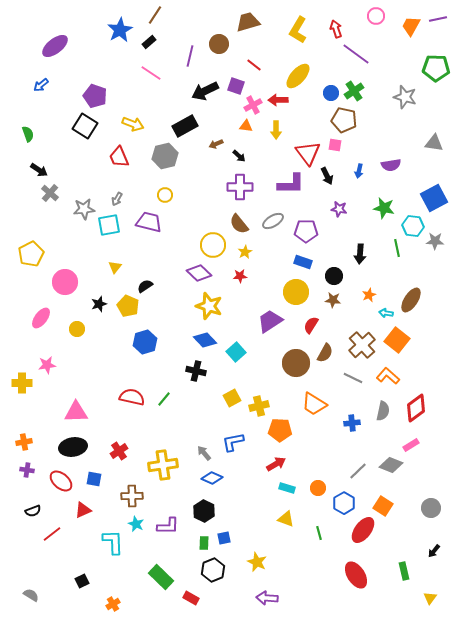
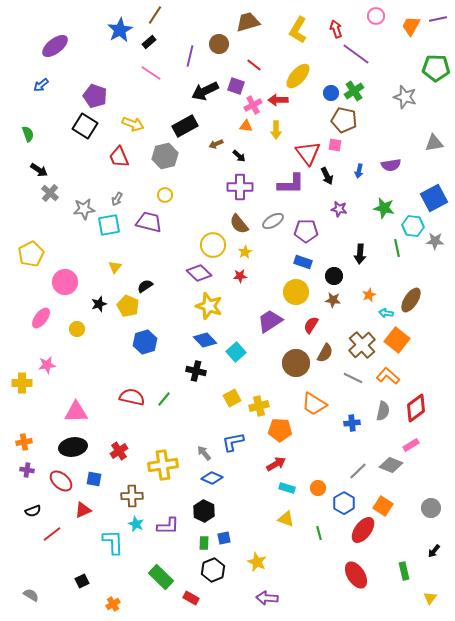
gray triangle at (434, 143): rotated 18 degrees counterclockwise
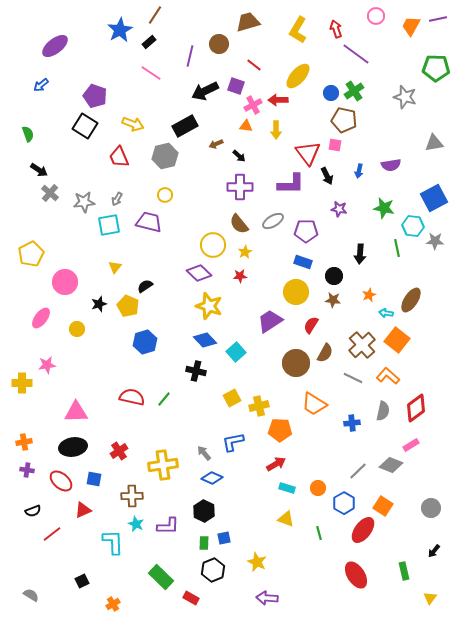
gray star at (84, 209): moved 7 px up
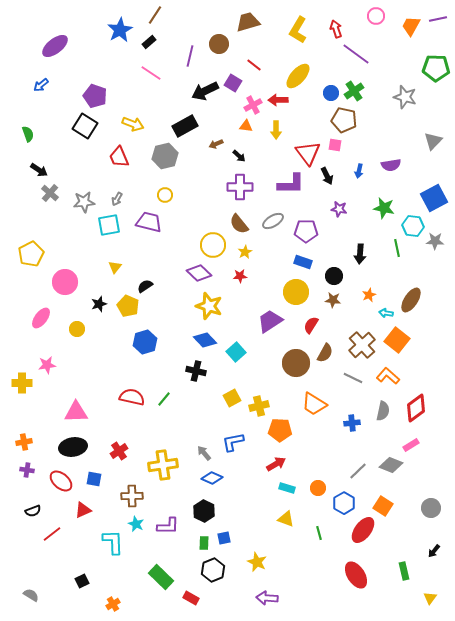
purple square at (236, 86): moved 3 px left, 3 px up; rotated 12 degrees clockwise
gray triangle at (434, 143): moved 1 px left, 2 px up; rotated 36 degrees counterclockwise
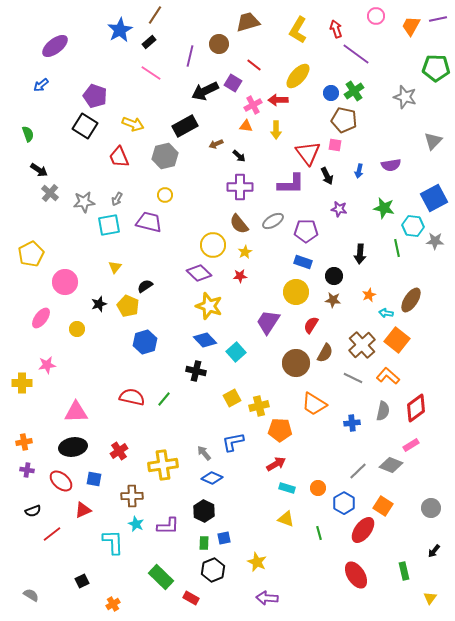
purple trapezoid at (270, 321): moved 2 px left, 1 px down; rotated 24 degrees counterclockwise
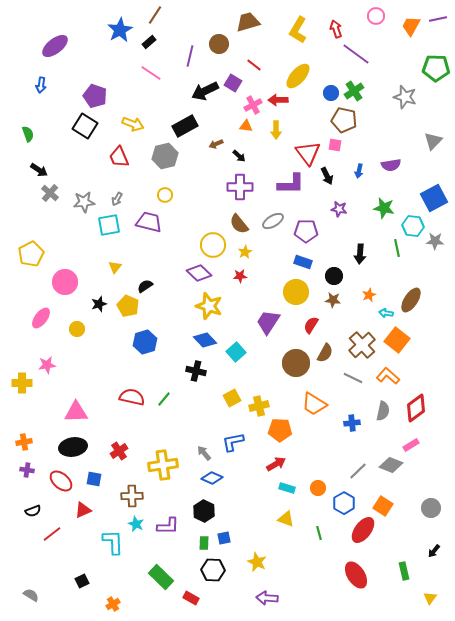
blue arrow at (41, 85): rotated 42 degrees counterclockwise
black hexagon at (213, 570): rotated 25 degrees clockwise
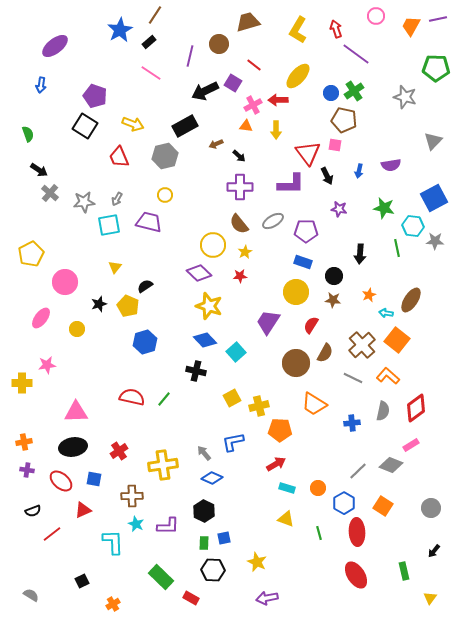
red ellipse at (363, 530): moved 6 px left, 2 px down; rotated 40 degrees counterclockwise
purple arrow at (267, 598): rotated 15 degrees counterclockwise
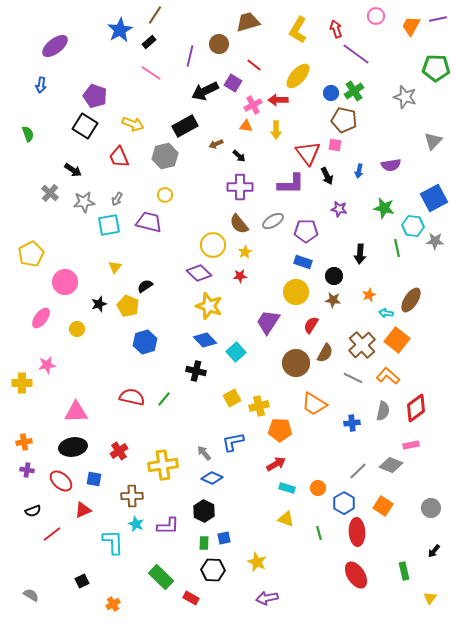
black arrow at (39, 170): moved 34 px right
pink rectangle at (411, 445): rotated 21 degrees clockwise
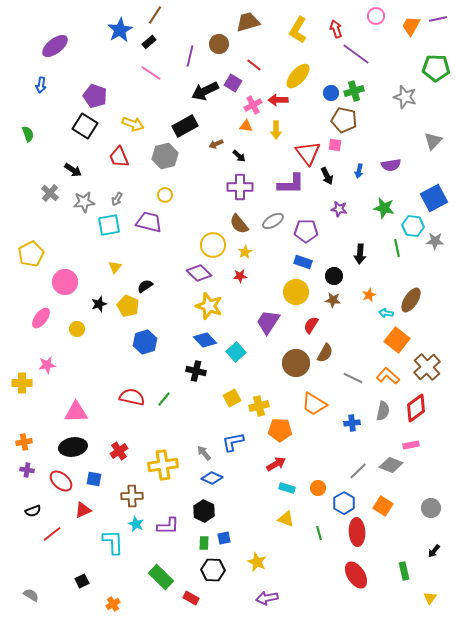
green cross at (354, 91): rotated 18 degrees clockwise
brown cross at (362, 345): moved 65 px right, 22 px down
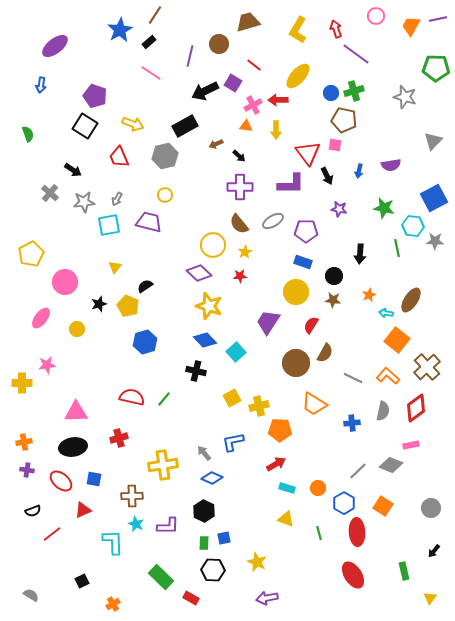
red cross at (119, 451): moved 13 px up; rotated 18 degrees clockwise
red ellipse at (356, 575): moved 3 px left
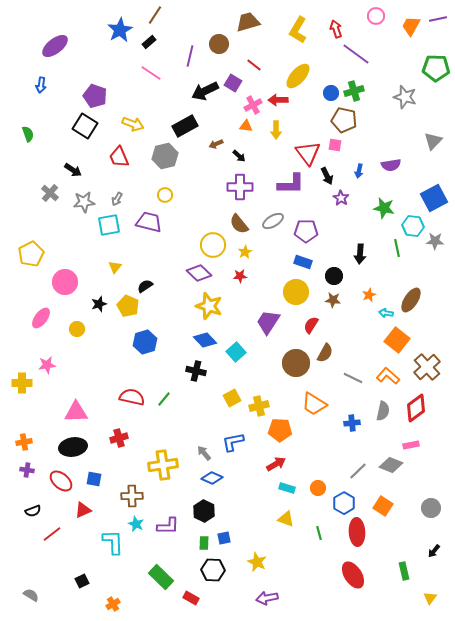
purple star at (339, 209): moved 2 px right, 11 px up; rotated 21 degrees clockwise
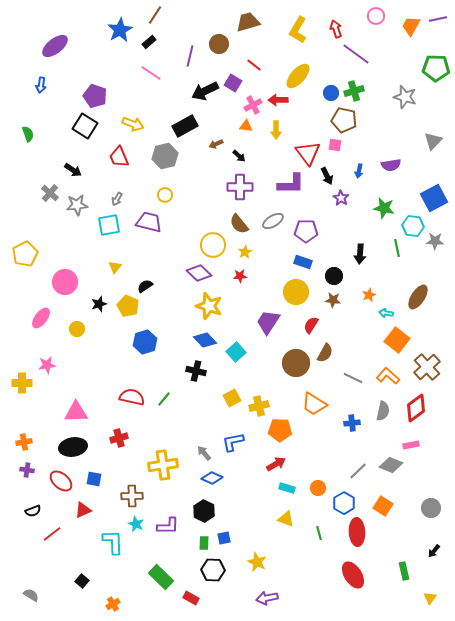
gray star at (84, 202): moved 7 px left, 3 px down
yellow pentagon at (31, 254): moved 6 px left
brown ellipse at (411, 300): moved 7 px right, 3 px up
black square at (82, 581): rotated 24 degrees counterclockwise
